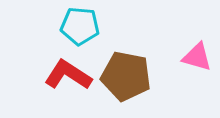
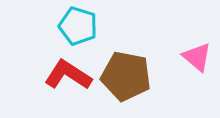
cyan pentagon: moved 2 px left; rotated 12 degrees clockwise
pink triangle: rotated 24 degrees clockwise
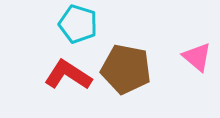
cyan pentagon: moved 2 px up
brown pentagon: moved 7 px up
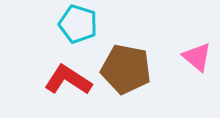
red L-shape: moved 5 px down
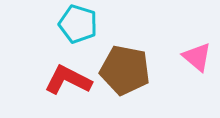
brown pentagon: moved 1 px left, 1 px down
red L-shape: rotated 6 degrees counterclockwise
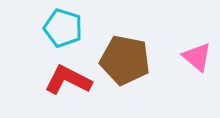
cyan pentagon: moved 15 px left, 4 px down
brown pentagon: moved 10 px up
